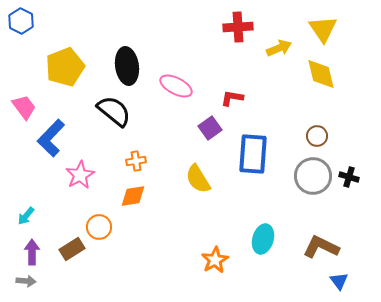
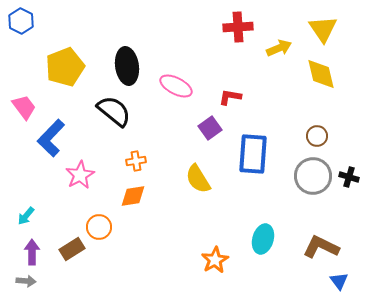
red L-shape: moved 2 px left, 1 px up
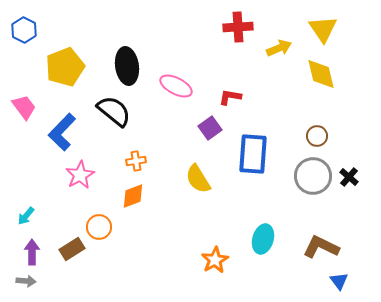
blue hexagon: moved 3 px right, 9 px down
blue L-shape: moved 11 px right, 6 px up
black cross: rotated 24 degrees clockwise
orange diamond: rotated 12 degrees counterclockwise
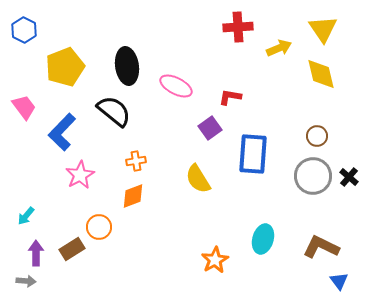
purple arrow: moved 4 px right, 1 px down
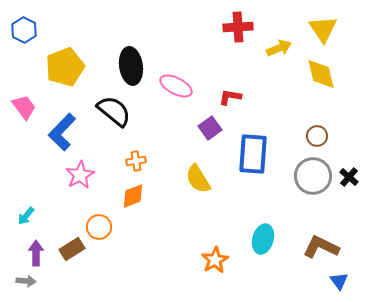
black ellipse: moved 4 px right
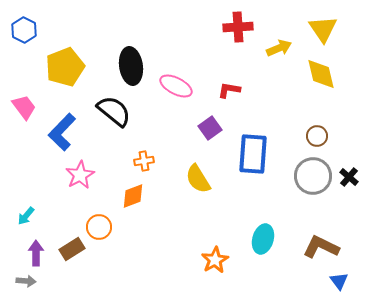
red L-shape: moved 1 px left, 7 px up
orange cross: moved 8 px right
